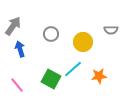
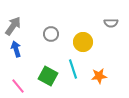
gray semicircle: moved 7 px up
blue arrow: moved 4 px left
cyan line: rotated 66 degrees counterclockwise
green square: moved 3 px left, 3 px up
pink line: moved 1 px right, 1 px down
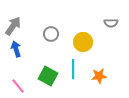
cyan line: rotated 18 degrees clockwise
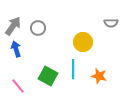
gray circle: moved 13 px left, 6 px up
orange star: rotated 21 degrees clockwise
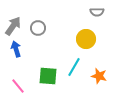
gray semicircle: moved 14 px left, 11 px up
yellow circle: moved 3 px right, 3 px up
cyan line: moved 1 px right, 2 px up; rotated 30 degrees clockwise
green square: rotated 24 degrees counterclockwise
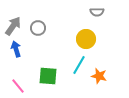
cyan line: moved 5 px right, 2 px up
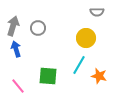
gray arrow: rotated 18 degrees counterclockwise
yellow circle: moved 1 px up
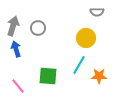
orange star: rotated 14 degrees counterclockwise
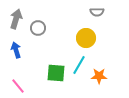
gray arrow: moved 3 px right, 7 px up
blue arrow: moved 1 px down
green square: moved 8 px right, 3 px up
